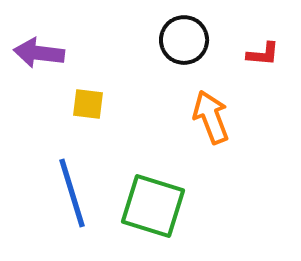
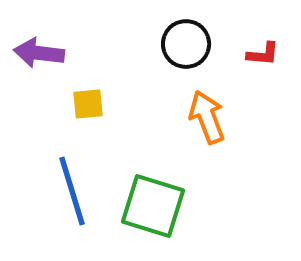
black circle: moved 2 px right, 4 px down
yellow square: rotated 12 degrees counterclockwise
orange arrow: moved 4 px left
blue line: moved 2 px up
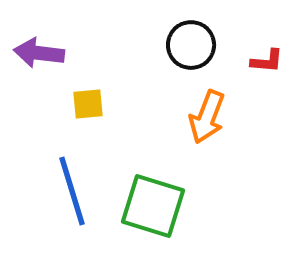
black circle: moved 5 px right, 1 px down
red L-shape: moved 4 px right, 7 px down
orange arrow: rotated 138 degrees counterclockwise
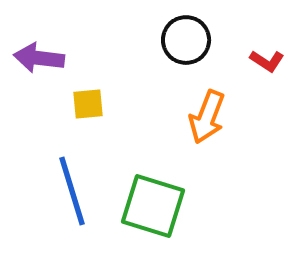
black circle: moved 5 px left, 5 px up
purple arrow: moved 5 px down
red L-shape: rotated 28 degrees clockwise
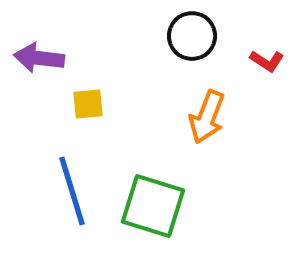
black circle: moved 6 px right, 4 px up
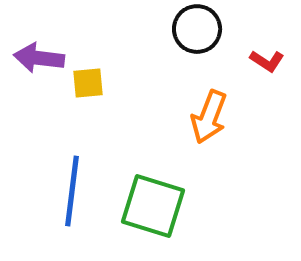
black circle: moved 5 px right, 7 px up
yellow square: moved 21 px up
orange arrow: moved 2 px right
blue line: rotated 24 degrees clockwise
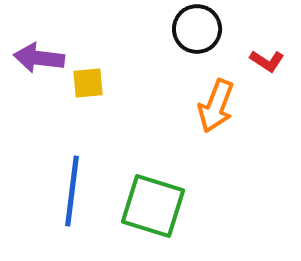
orange arrow: moved 7 px right, 11 px up
